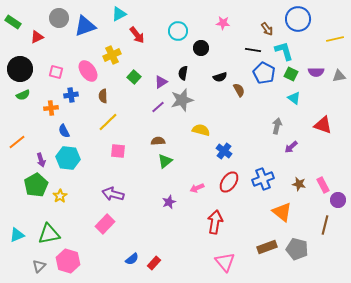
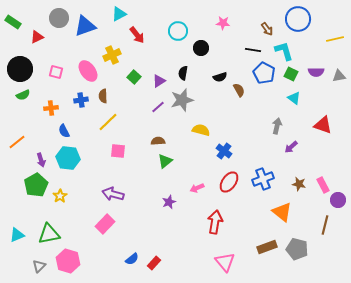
purple triangle at (161, 82): moved 2 px left, 1 px up
blue cross at (71, 95): moved 10 px right, 5 px down
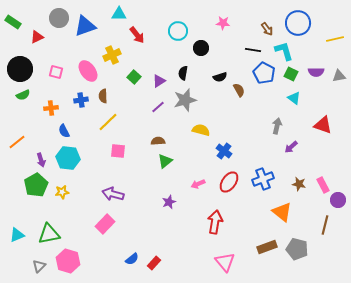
cyan triangle at (119, 14): rotated 28 degrees clockwise
blue circle at (298, 19): moved 4 px down
gray star at (182, 100): moved 3 px right
pink arrow at (197, 188): moved 1 px right, 4 px up
yellow star at (60, 196): moved 2 px right, 4 px up; rotated 24 degrees clockwise
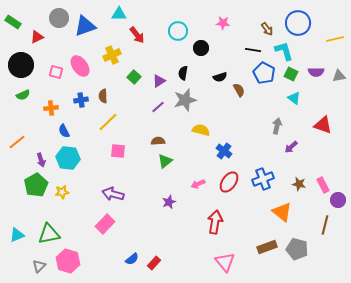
black circle at (20, 69): moved 1 px right, 4 px up
pink ellipse at (88, 71): moved 8 px left, 5 px up
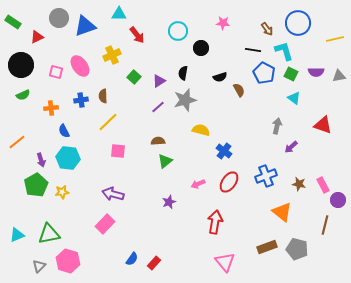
blue cross at (263, 179): moved 3 px right, 3 px up
blue semicircle at (132, 259): rotated 16 degrees counterclockwise
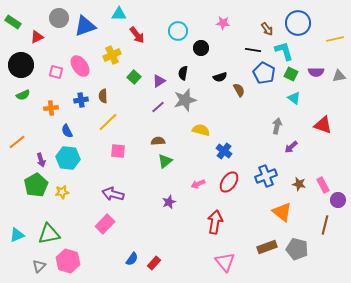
blue semicircle at (64, 131): moved 3 px right
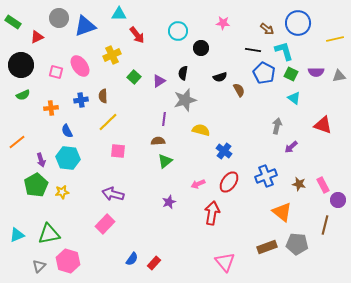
brown arrow at (267, 29): rotated 16 degrees counterclockwise
purple line at (158, 107): moved 6 px right, 12 px down; rotated 40 degrees counterclockwise
red arrow at (215, 222): moved 3 px left, 9 px up
gray pentagon at (297, 249): moved 5 px up; rotated 10 degrees counterclockwise
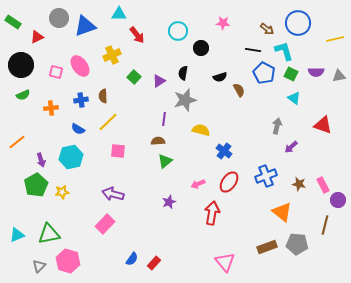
blue semicircle at (67, 131): moved 11 px right, 2 px up; rotated 32 degrees counterclockwise
cyan hexagon at (68, 158): moved 3 px right, 1 px up; rotated 20 degrees counterclockwise
